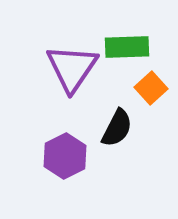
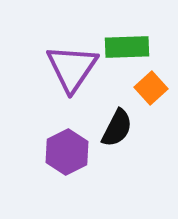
purple hexagon: moved 2 px right, 4 px up
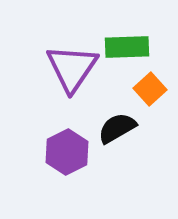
orange square: moved 1 px left, 1 px down
black semicircle: rotated 147 degrees counterclockwise
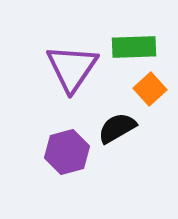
green rectangle: moved 7 px right
purple hexagon: rotated 12 degrees clockwise
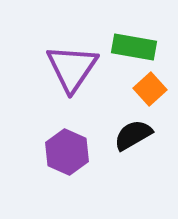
green rectangle: rotated 12 degrees clockwise
black semicircle: moved 16 px right, 7 px down
purple hexagon: rotated 21 degrees counterclockwise
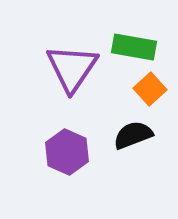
black semicircle: rotated 9 degrees clockwise
